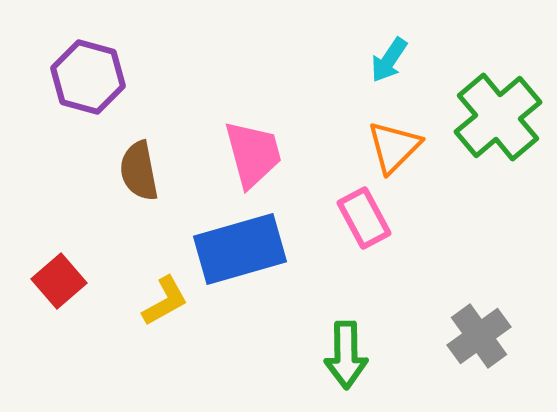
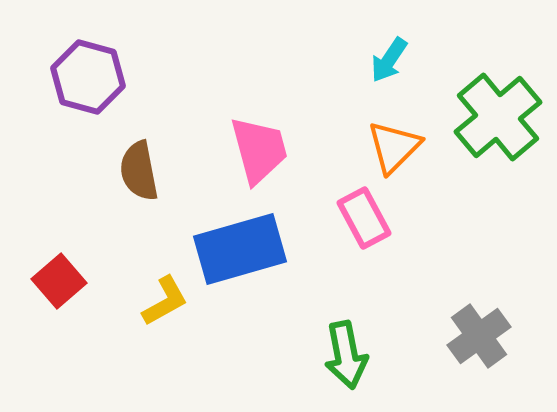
pink trapezoid: moved 6 px right, 4 px up
green arrow: rotated 10 degrees counterclockwise
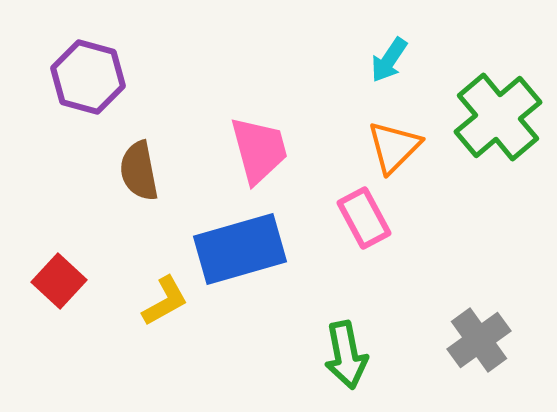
red square: rotated 6 degrees counterclockwise
gray cross: moved 4 px down
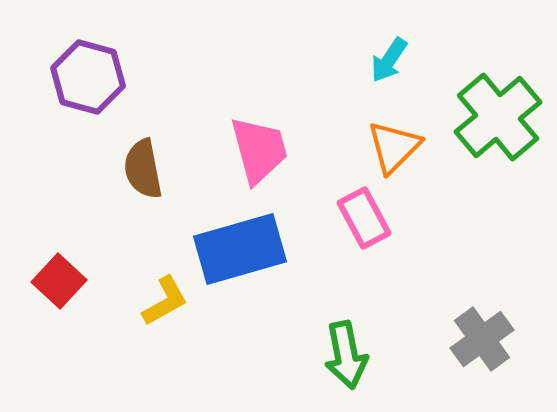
brown semicircle: moved 4 px right, 2 px up
gray cross: moved 3 px right, 1 px up
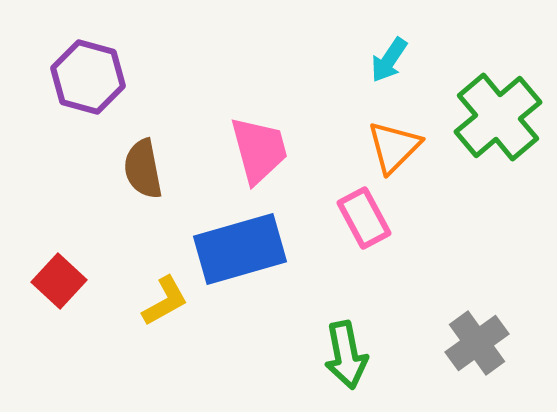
gray cross: moved 5 px left, 4 px down
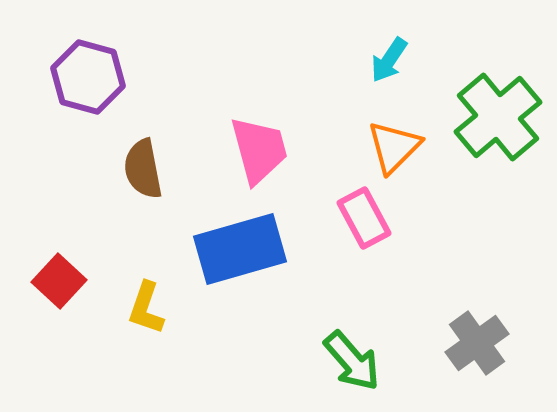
yellow L-shape: moved 19 px left, 7 px down; rotated 138 degrees clockwise
green arrow: moved 6 px right, 6 px down; rotated 30 degrees counterclockwise
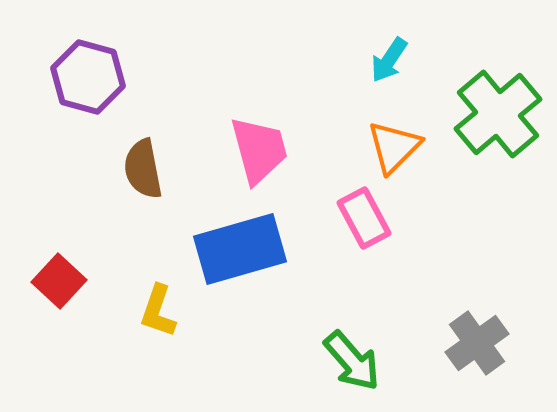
green cross: moved 3 px up
yellow L-shape: moved 12 px right, 3 px down
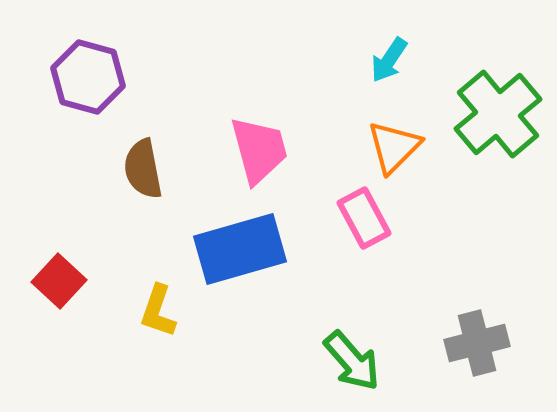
gray cross: rotated 22 degrees clockwise
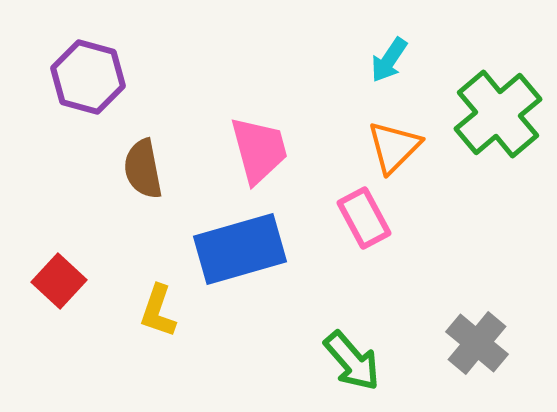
gray cross: rotated 36 degrees counterclockwise
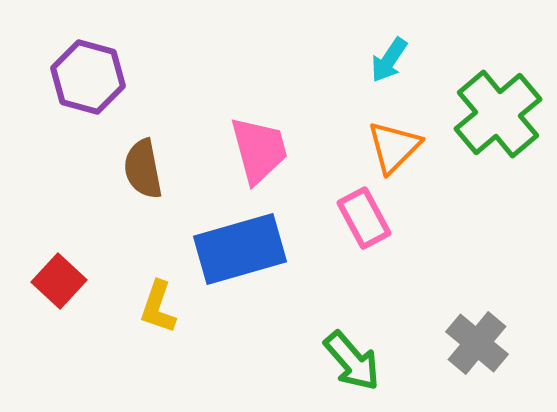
yellow L-shape: moved 4 px up
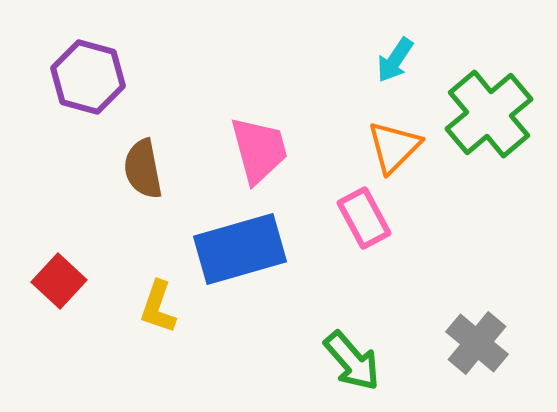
cyan arrow: moved 6 px right
green cross: moved 9 px left
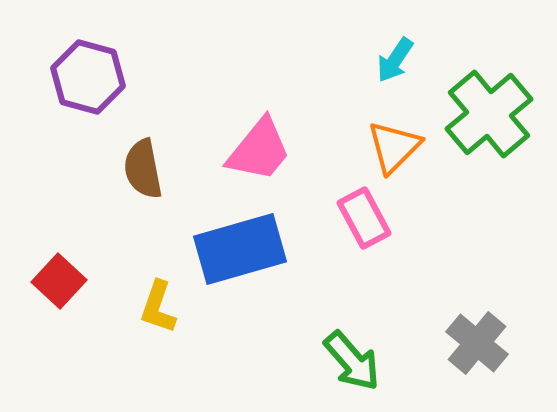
pink trapezoid: rotated 54 degrees clockwise
